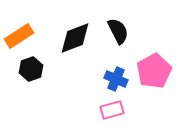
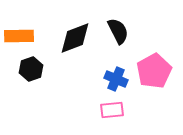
orange rectangle: rotated 32 degrees clockwise
pink rectangle: rotated 10 degrees clockwise
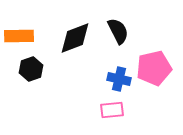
pink pentagon: moved 3 px up; rotated 16 degrees clockwise
blue cross: moved 3 px right; rotated 10 degrees counterclockwise
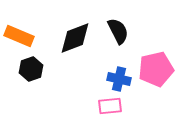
orange rectangle: rotated 24 degrees clockwise
pink pentagon: moved 2 px right, 1 px down
pink rectangle: moved 2 px left, 4 px up
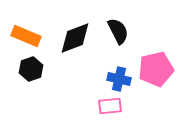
orange rectangle: moved 7 px right
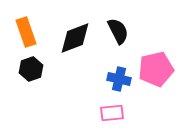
orange rectangle: moved 4 px up; rotated 48 degrees clockwise
pink rectangle: moved 2 px right, 7 px down
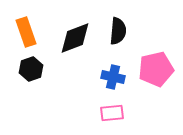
black semicircle: rotated 32 degrees clockwise
blue cross: moved 6 px left, 2 px up
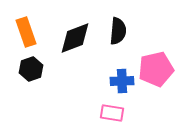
blue cross: moved 9 px right, 4 px down; rotated 15 degrees counterclockwise
pink rectangle: rotated 15 degrees clockwise
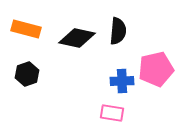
orange rectangle: moved 3 px up; rotated 56 degrees counterclockwise
black diamond: moved 2 px right; rotated 33 degrees clockwise
black hexagon: moved 4 px left, 5 px down
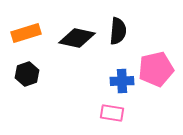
orange rectangle: moved 4 px down; rotated 32 degrees counterclockwise
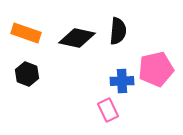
orange rectangle: rotated 36 degrees clockwise
black hexagon: rotated 20 degrees counterclockwise
pink rectangle: moved 4 px left, 3 px up; rotated 55 degrees clockwise
